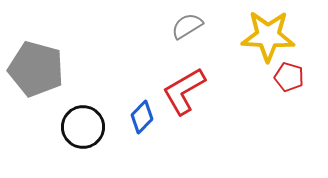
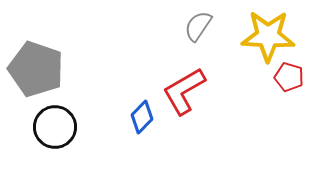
gray semicircle: moved 11 px right; rotated 24 degrees counterclockwise
gray pentagon: rotated 4 degrees clockwise
black circle: moved 28 px left
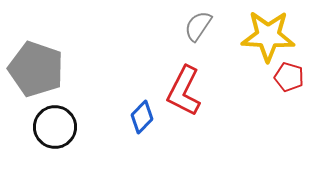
red L-shape: rotated 33 degrees counterclockwise
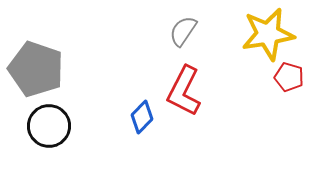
gray semicircle: moved 15 px left, 5 px down
yellow star: moved 2 px up; rotated 12 degrees counterclockwise
black circle: moved 6 px left, 1 px up
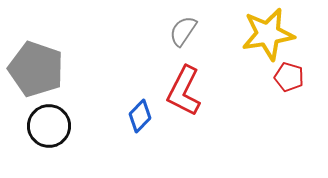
blue diamond: moved 2 px left, 1 px up
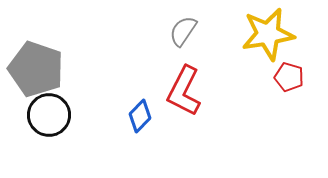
black circle: moved 11 px up
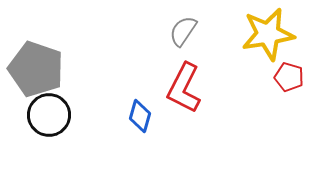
red L-shape: moved 3 px up
blue diamond: rotated 28 degrees counterclockwise
